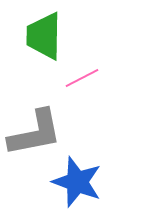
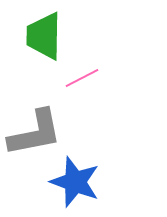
blue star: moved 2 px left
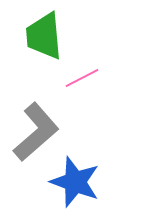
green trapezoid: rotated 6 degrees counterclockwise
gray L-shape: moved 1 px right, 1 px up; rotated 30 degrees counterclockwise
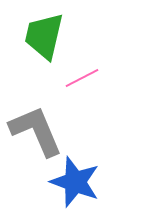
green trapezoid: rotated 18 degrees clockwise
gray L-shape: moved 1 px up; rotated 72 degrees counterclockwise
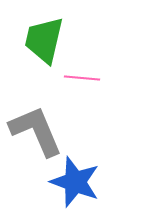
green trapezoid: moved 4 px down
pink line: rotated 32 degrees clockwise
